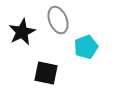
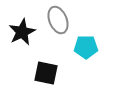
cyan pentagon: rotated 20 degrees clockwise
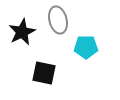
gray ellipse: rotated 8 degrees clockwise
black square: moved 2 px left
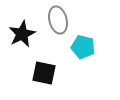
black star: moved 2 px down
cyan pentagon: moved 3 px left; rotated 15 degrees clockwise
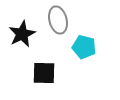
cyan pentagon: moved 1 px right
black square: rotated 10 degrees counterclockwise
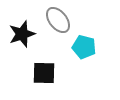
gray ellipse: rotated 24 degrees counterclockwise
black star: rotated 8 degrees clockwise
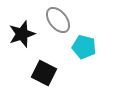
black square: rotated 25 degrees clockwise
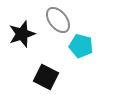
cyan pentagon: moved 3 px left, 1 px up
black square: moved 2 px right, 4 px down
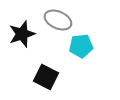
gray ellipse: rotated 28 degrees counterclockwise
cyan pentagon: rotated 20 degrees counterclockwise
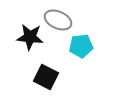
black star: moved 8 px right, 3 px down; rotated 24 degrees clockwise
